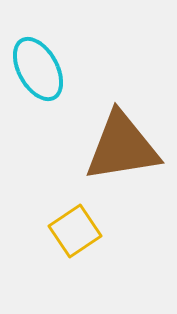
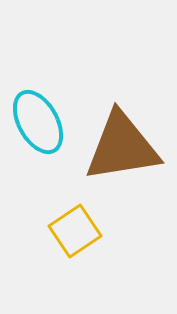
cyan ellipse: moved 53 px down
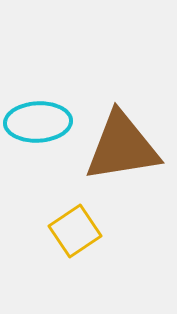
cyan ellipse: rotated 64 degrees counterclockwise
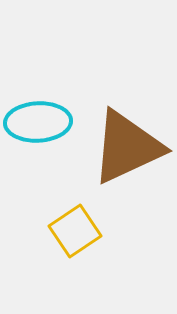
brown triangle: moved 5 px right; rotated 16 degrees counterclockwise
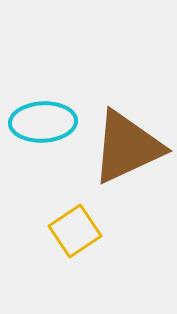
cyan ellipse: moved 5 px right
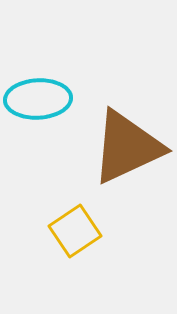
cyan ellipse: moved 5 px left, 23 px up
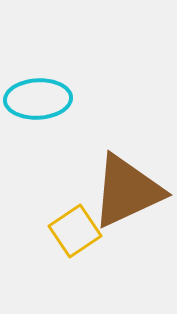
brown triangle: moved 44 px down
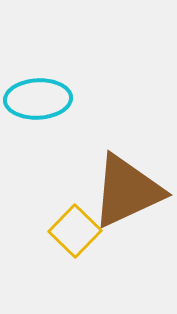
yellow square: rotated 12 degrees counterclockwise
